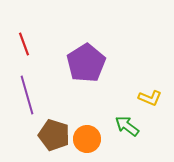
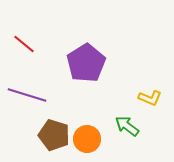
red line: rotated 30 degrees counterclockwise
purple line: rotated 57 degrees counterclockwise
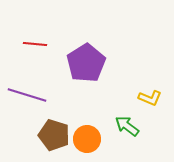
red line: moved 11 px right; rotated 35 degrees counterclockwise
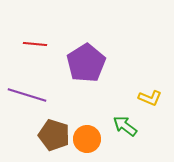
green arrow: moved 2 px left
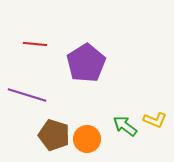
yellow L-shape: moved 5 px right, 22 px down
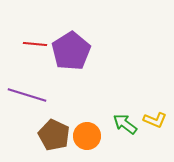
purple pentagon: moved 15 px left, 12 px up
green arrow: moved 2 px up
brown pentagon: rotated 8 degrees clockwise
orange circle: moved 3 px up
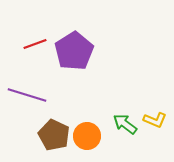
red line: rotated 25 degrees counterclockwise
purple pentagon: moved 3 px right
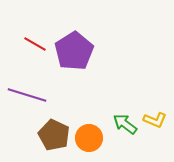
red line: rotated 50 degrees clockwise
orange circle: moved 2 px right, 2 px down
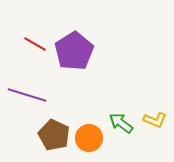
green arrow: moved 4 px left, 1 px up
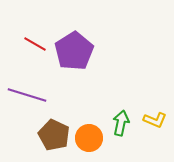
green arrow: rotated 65 degrees clockwise
